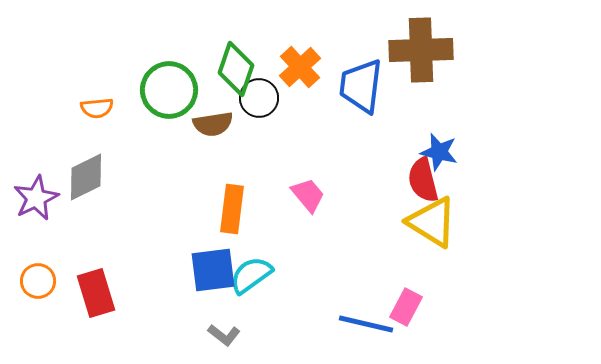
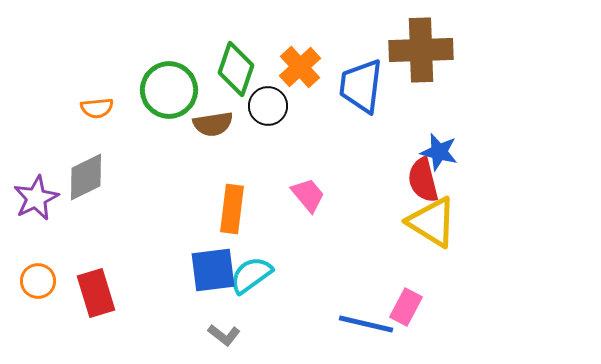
black circle: moved 9 px right, 8 px down
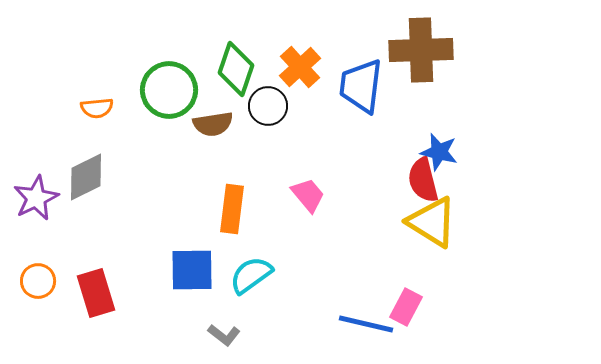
blue square: moved 21 px left; rotated 6 degrees clockwise
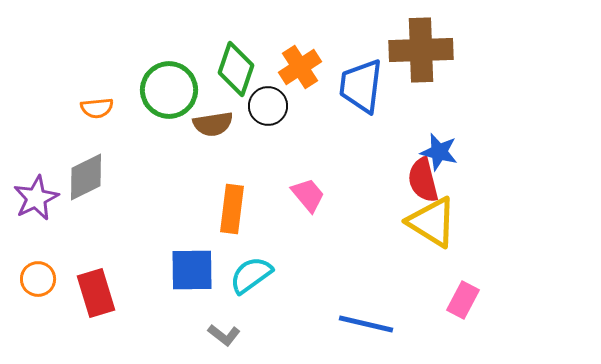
orange cross: rotated 9 degrees clockwise
orange circle: moved 2 px up
pink rectangle: moved 57 px right, 7 px up
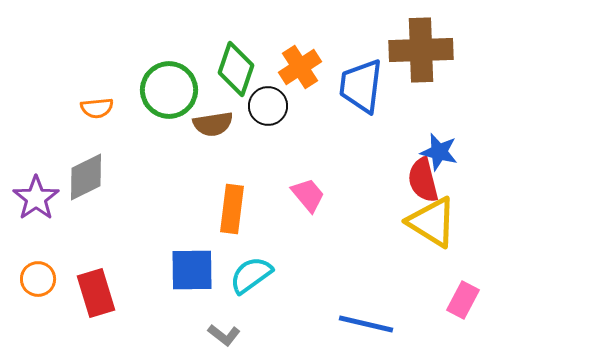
purple star: rotated 9 degrees counterclockwise
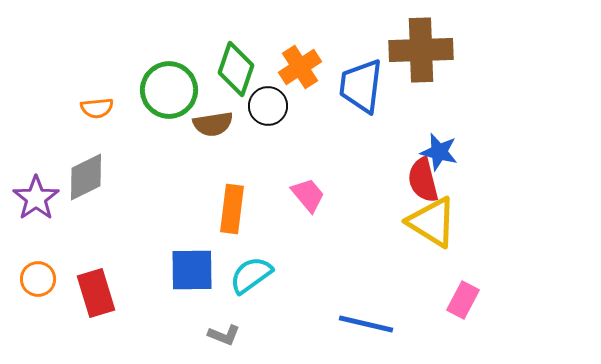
gray L-shape: rotated 16 degrees counterclockwise
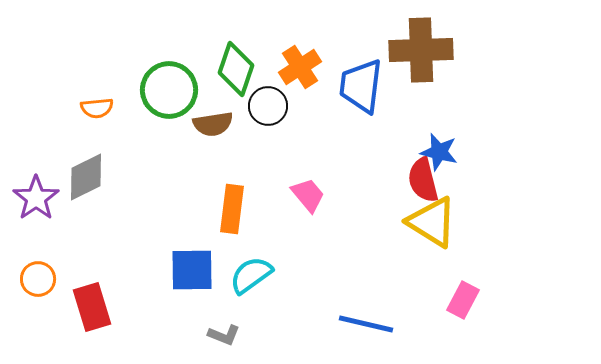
red rectangle: moved 4 px left, 14 px down
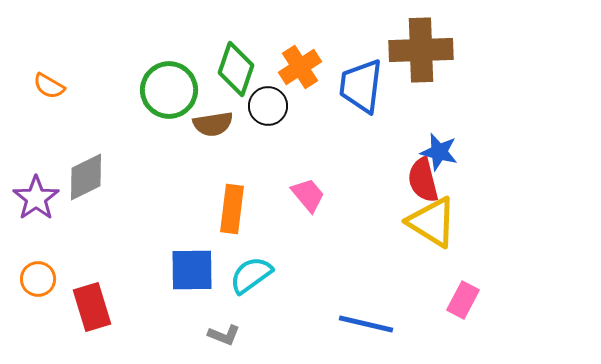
orange semicircle: moved 48 px left, 22 px up; rotated 36 degrees clockwise
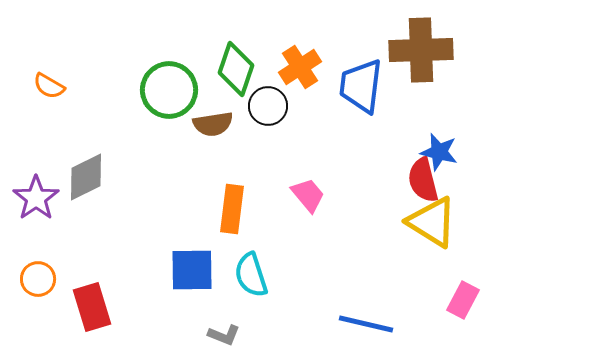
cyan semicircle: rotated 72 degrees counterclockwise
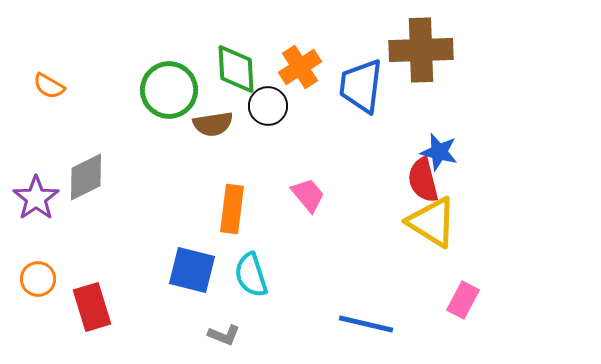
green diamond: rotated 22 degrees counterclockwise
blue square: rotated 15 degrees clockwise
